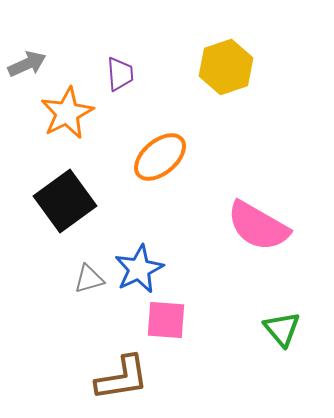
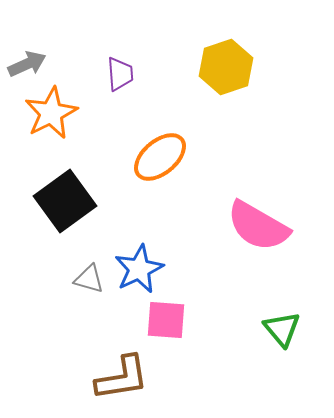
orange star: moved 16 px left
gray triangle: rotated 32 degrees clockwise
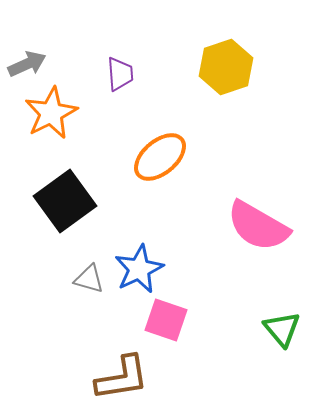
pink square: rotated 15 degrees clockwise
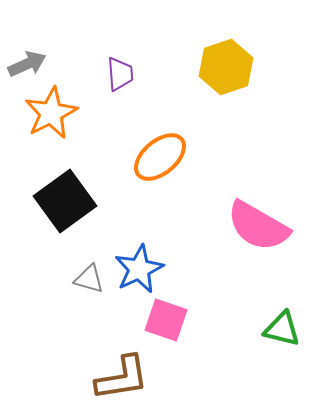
green triangle: rotated 36 degrees counterclockwise
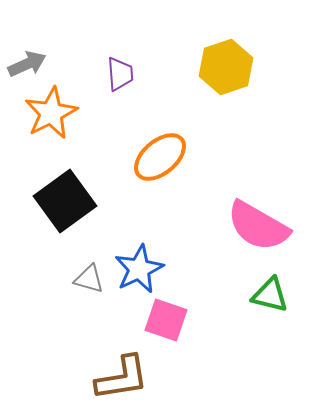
green triangle: moved 12 px left, 34 px up
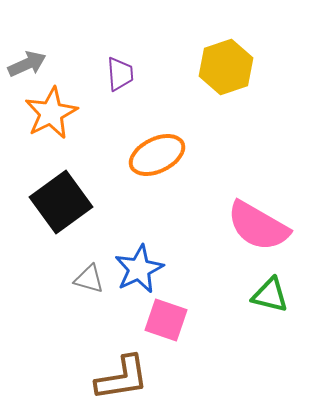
orange ellipse: moved 3 px left, 2 px up; rotated 14 degrees clockwise
black square: moved 4 px left, 1 px down
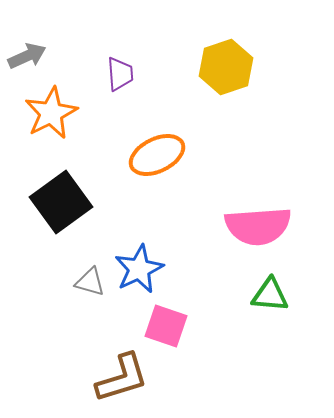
gray arrow: moved 8 px up
pink semicircle: rotated 34 degrees counterclockwise
gray triangle: moved 1 px right, 3 px down
green triangle: rotated 9 degrees counterclockwise
pink square: moved 6 px down
brown L-shape: rotated 8 degrees counterclockwise
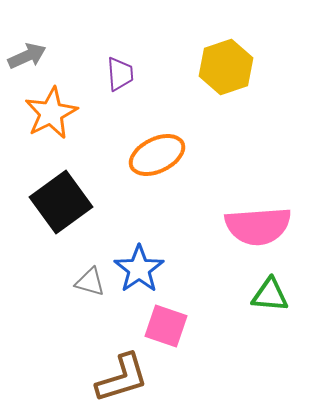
blue star: rotated 9 degrees counterclockwise
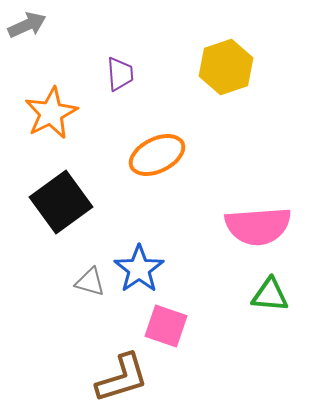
gray arrow: moved 31 px up
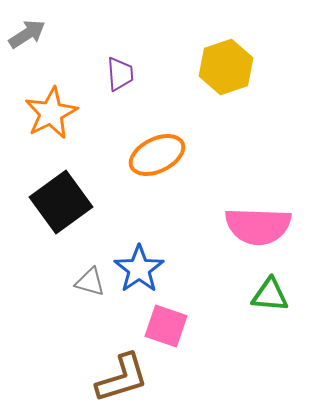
gray arrow: moved 9 px down; rotated 9 degrees counterclockwise
pink semicircle: rotated 6 degrees clockwise
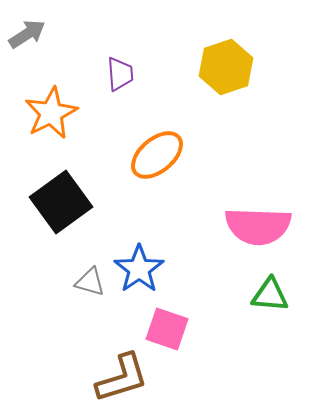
orange ellipse: rotated 14 degrees counterclockwise
pink square: moved 1 px right, 3 px down
